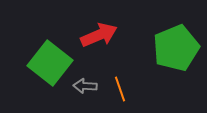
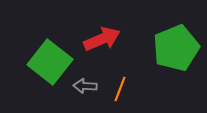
red arrow: moved 3 px right, 4 px down
green square: moved 1 px up
orange line: rotated 40 degrees clockwise
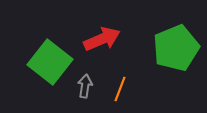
gray arrow: rotated 95 degrees clockwise
